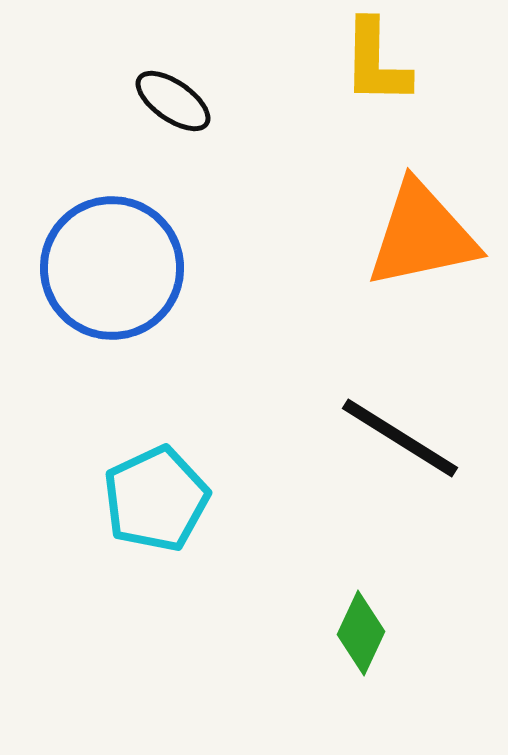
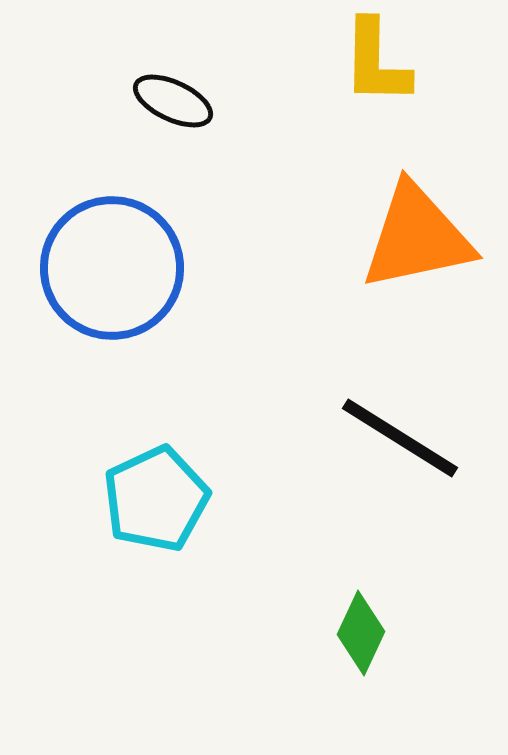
black ellipse: rotated 10 degrees counterclockwise
orange triangle: moved 5 px left, 2 px down
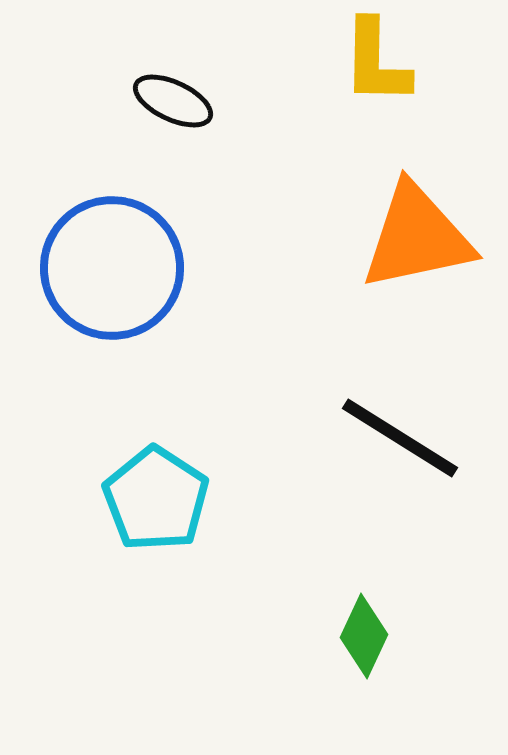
cyan pentagon: rotated 14 degrees counterclockwise
green diamond: moved 3 px right, 3 px down
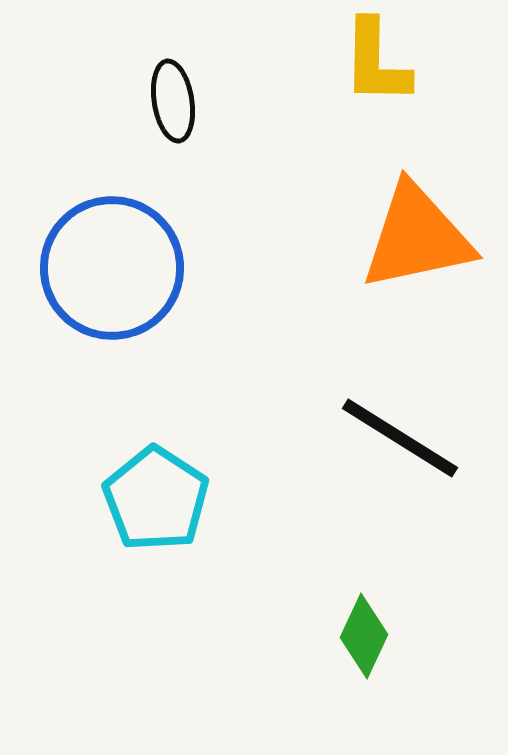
black ellipse: rotated 56 degrees clockwise
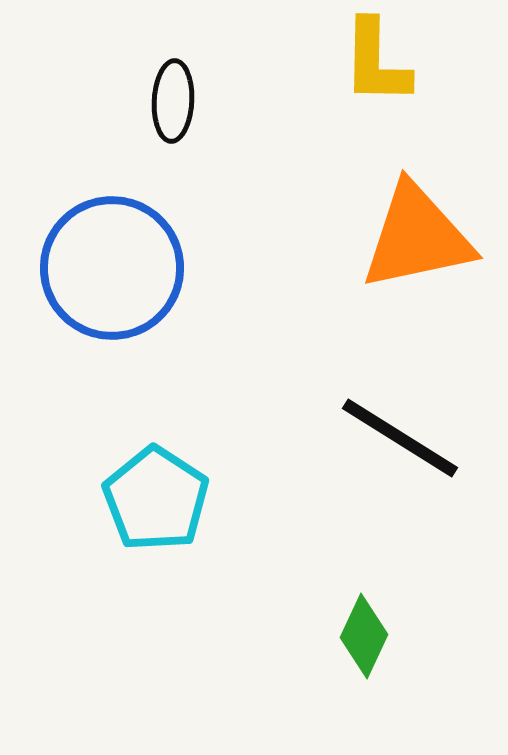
black ellipse: rotated 12 degrees clockwise
